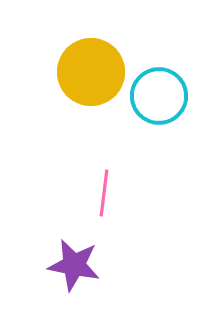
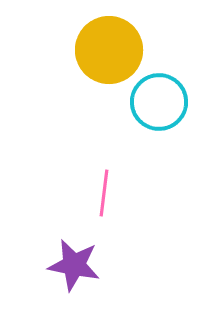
yellow circle: moved 18 px right, 22 px up
cyan circle: moved 6 px down
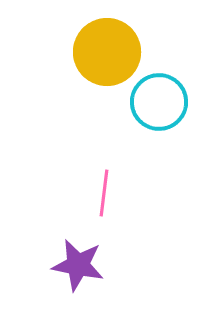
yellow circle: moved 2 px left, 2 px down
purple star: moved 4 px right
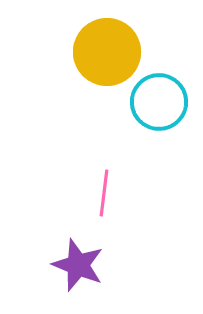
purple star: rotated 10 degrees clockwise
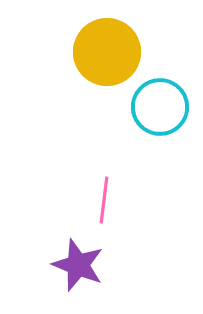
cyan circle: moved 1 px right, 5 px down
pink line: moved 7 px down
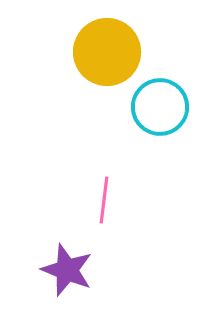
purple star: moved 11 px left, 5 px down
